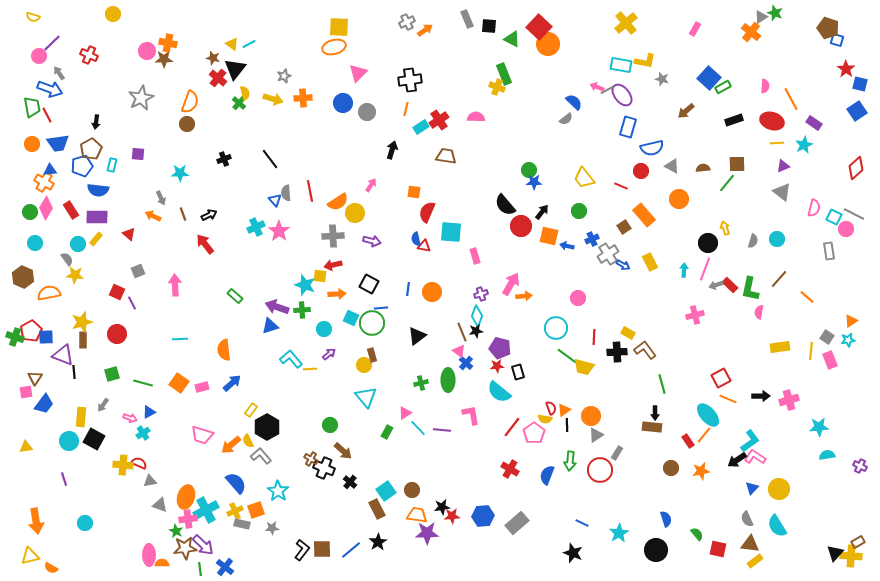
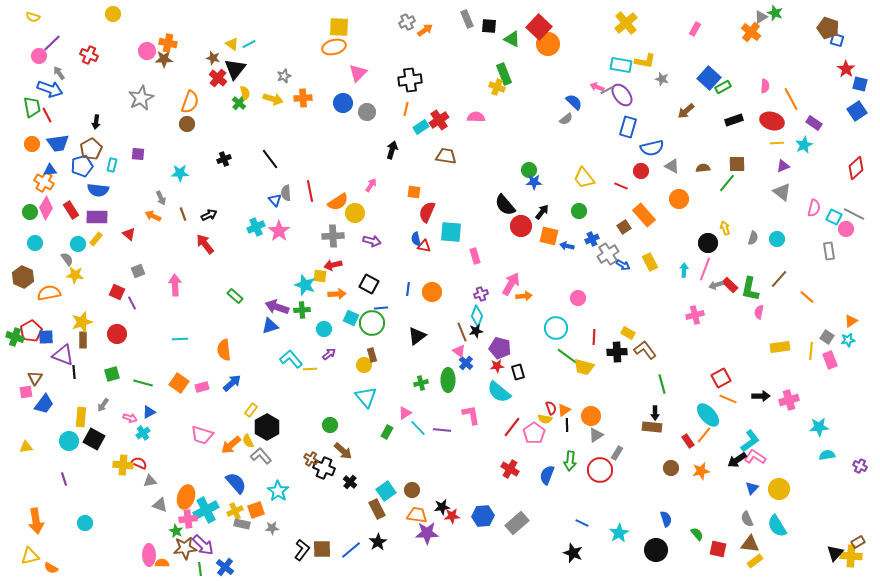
gray semicircle at (753, 241): moved 3 px up
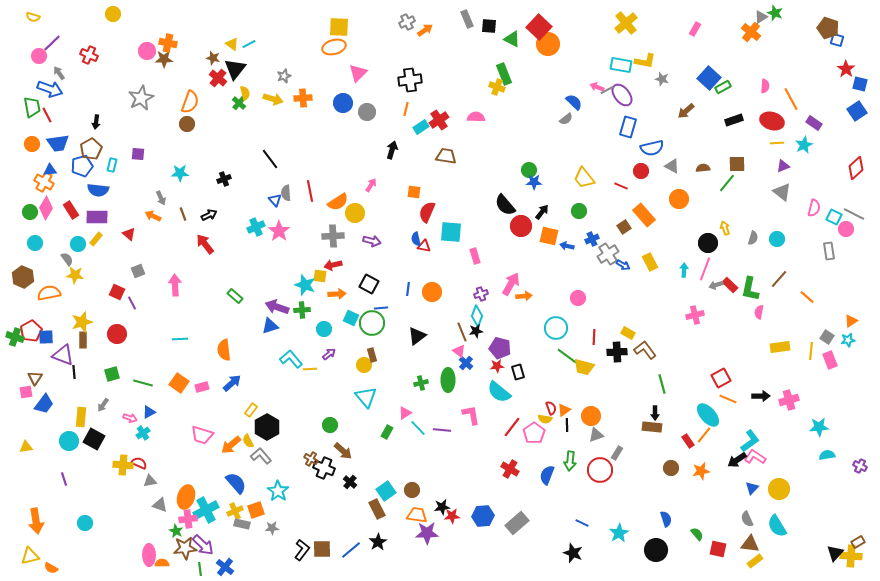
black cross at (224, 159): moved 20 px down
gray triangle at (596, 435): rotated 14 degrees clockwise
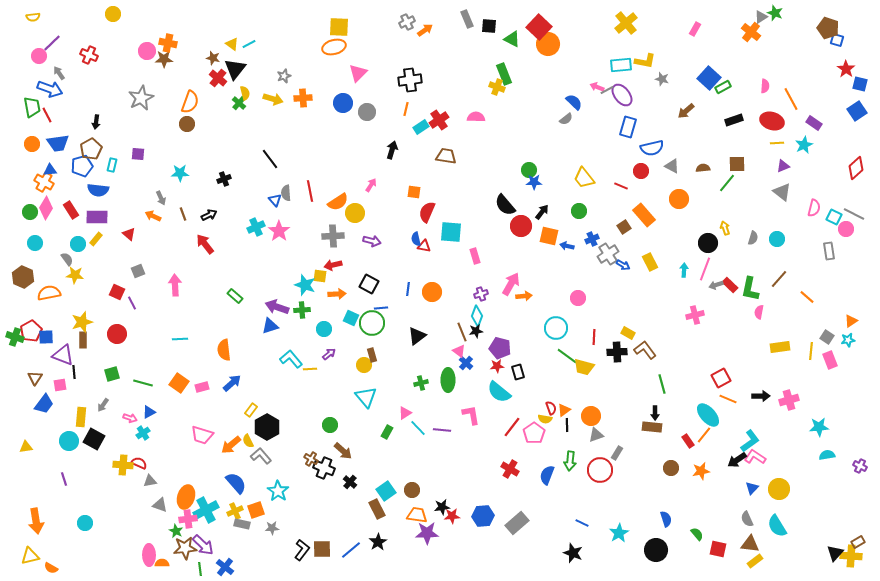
yellow semicircle at (33, 17): rotated 24 degrees counterclockwise
cyan rectangle at (621, 65): rotated 15 degrees counterclockwise
pink square at (26, 392): moved 34 px right, 7 px up
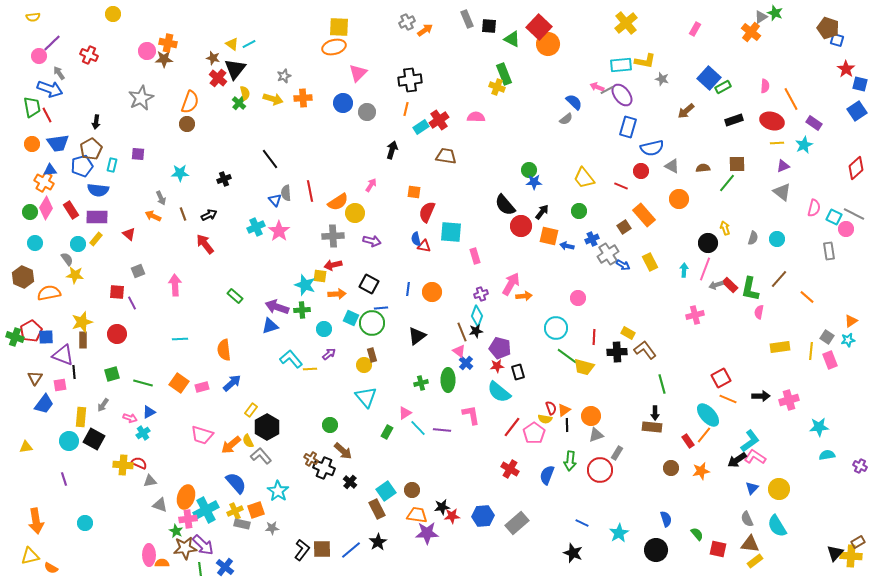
red square at (117, 292): rotated 21 degrees counterclockwise
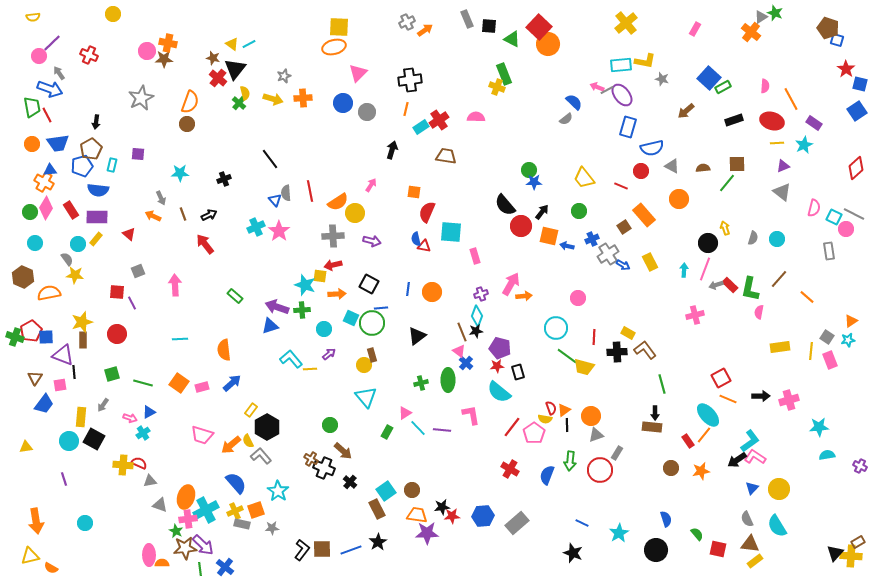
blue line at (351, 550): rotated 20 degrees clockwise
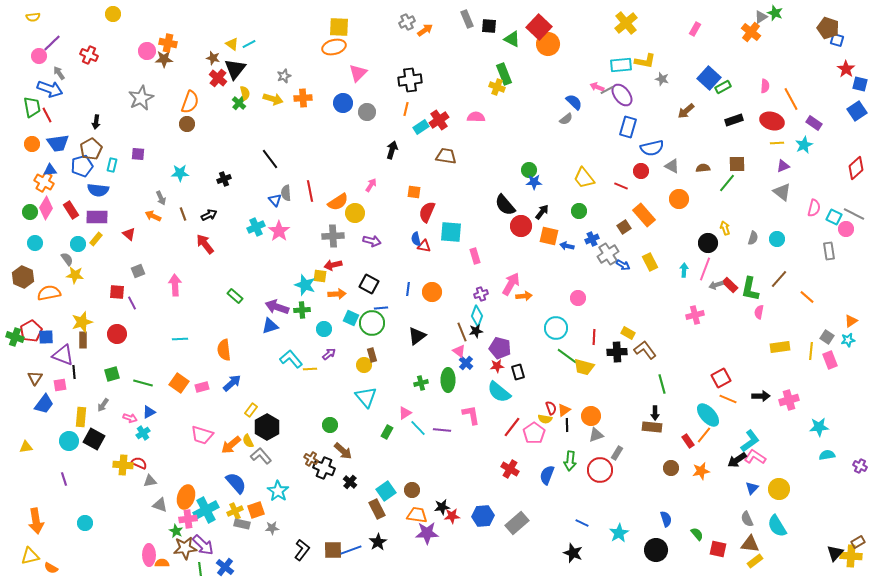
brown square at (322, 549): moved 11 px right, 1 px down
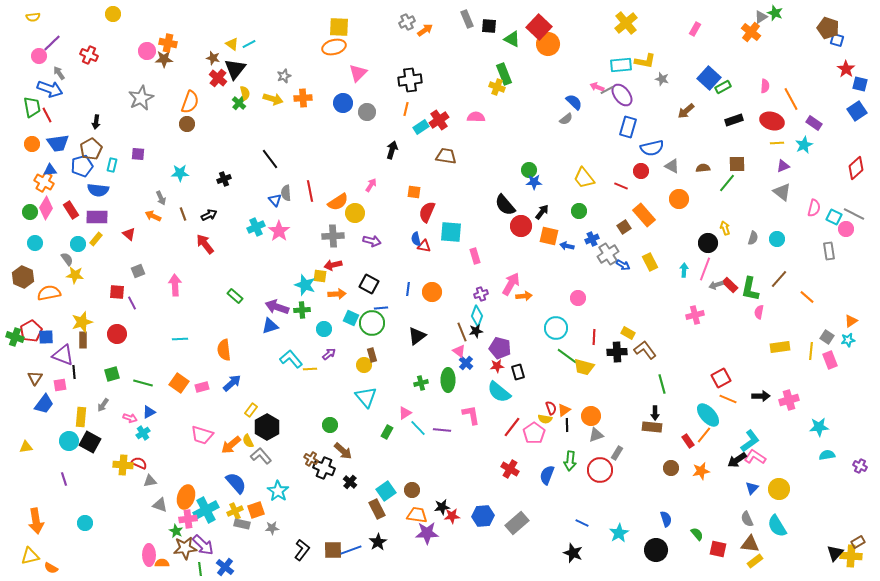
black square at (94, 439): moved 4 px left, 3 px down
